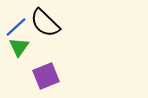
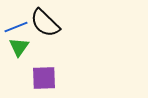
blue line: rotated 20 degrees clockwise
purple square: moved 2 px left, 2 px down; rotated 20 degrees clockwise
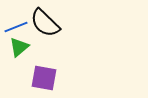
green triangle: rotated 15 degrees clockwise
purple square: rotated 12 degrees clockwise
